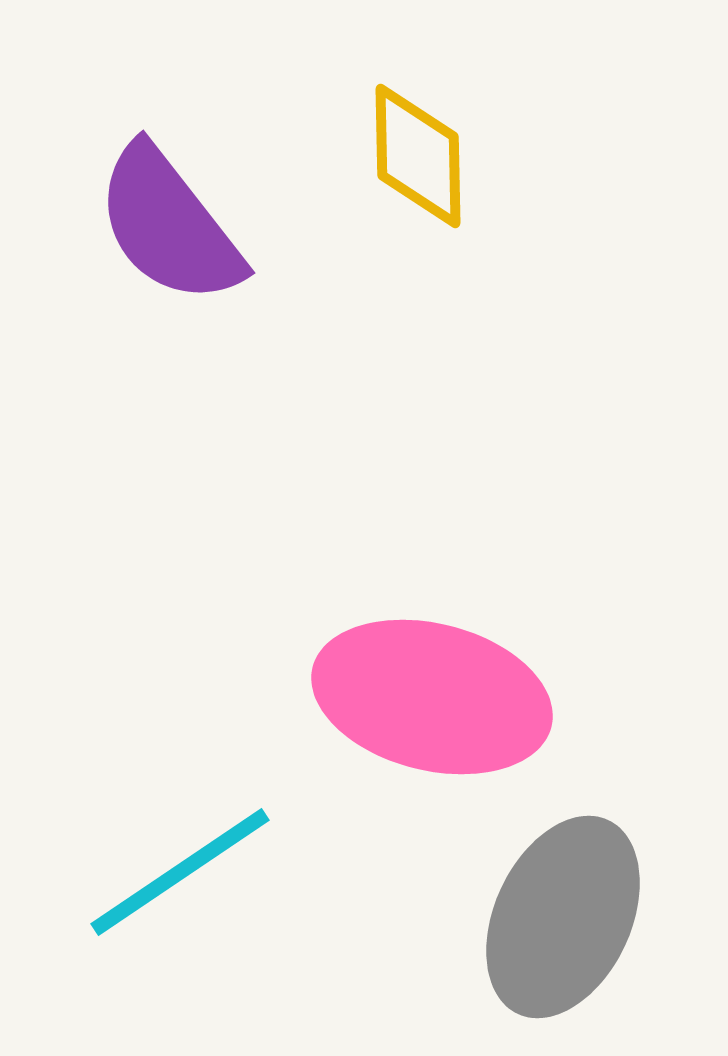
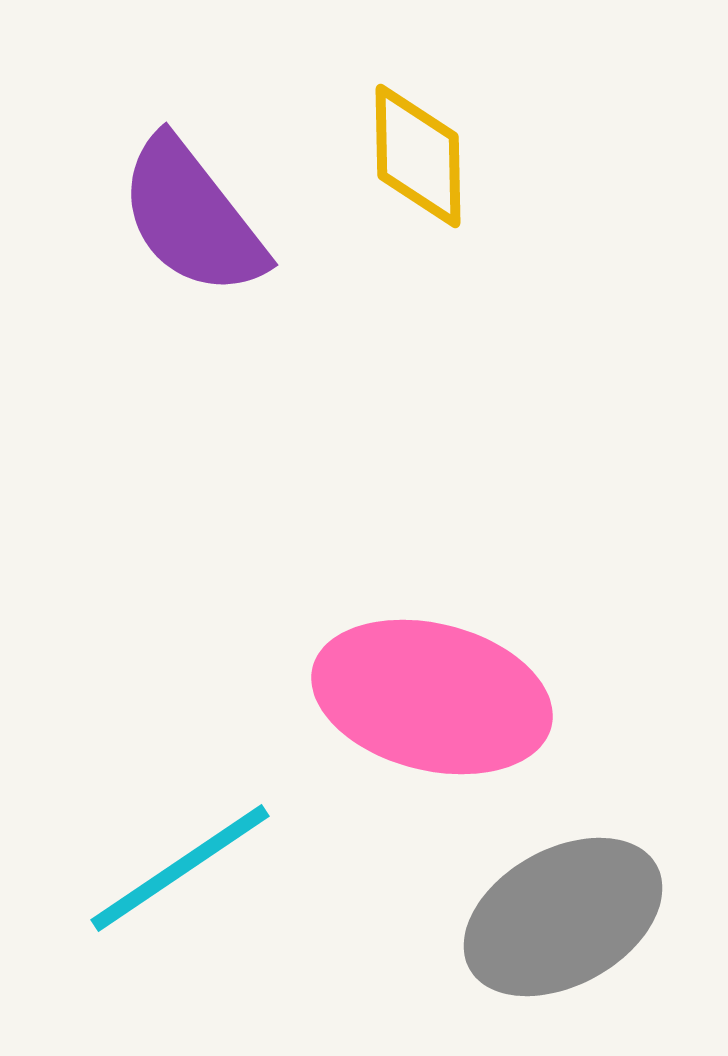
purple semicircle: moved 23 px right, 8 px up
cyan line: moved 4 px up
gray ellipse: rotated 36 degrees clockwise
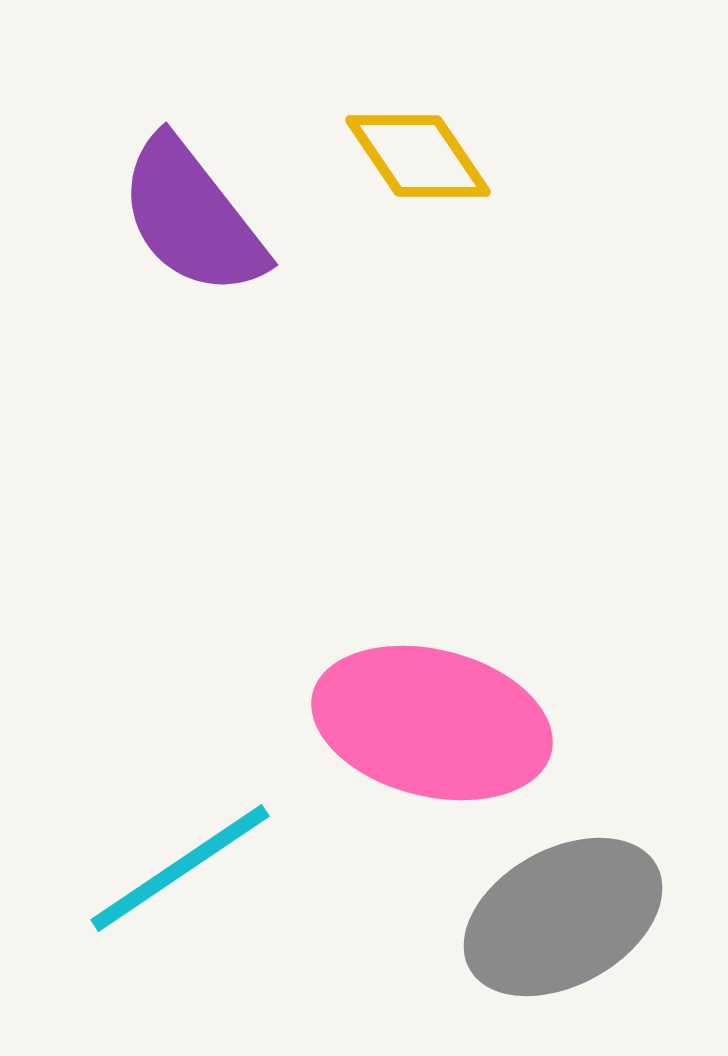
yellow diamond: rotated 33 degrees counterclockwise
pink ellipse: moved 26 px down
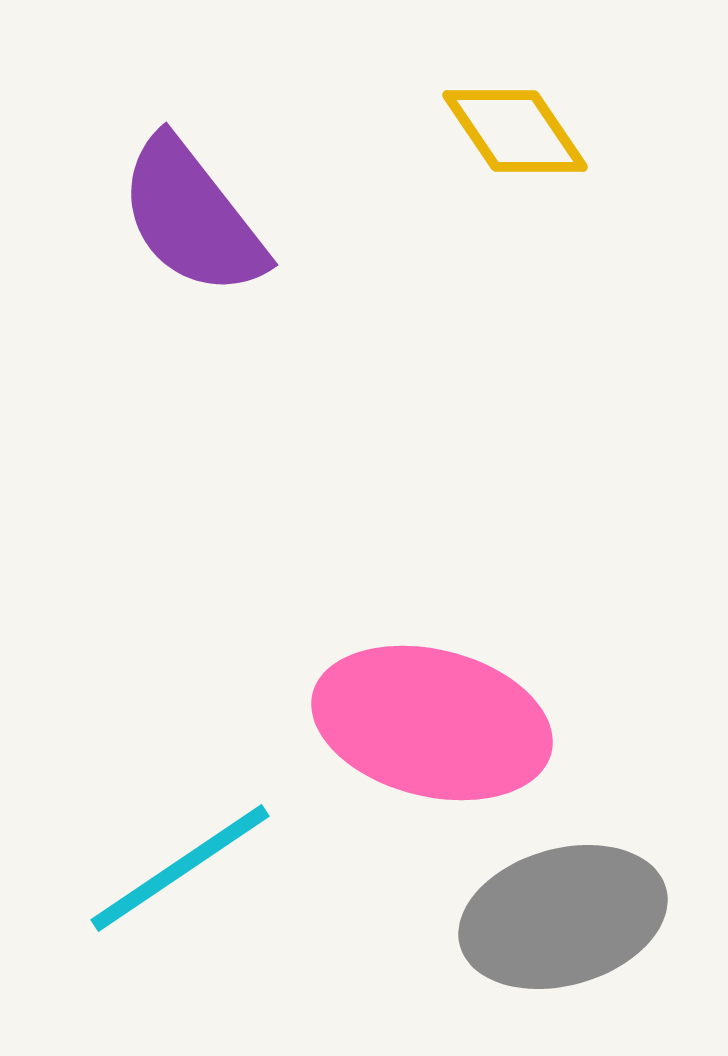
yellow diamond: moved 97 px right, 25 px up
gray ellipse: rotated 13 degrees clockwise
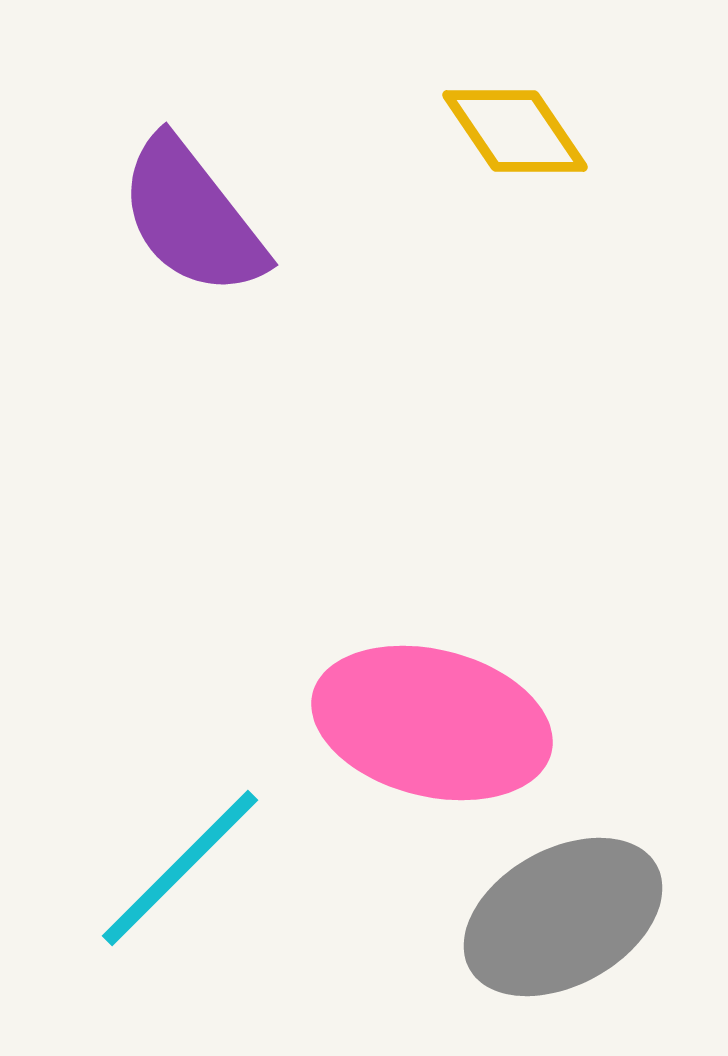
cyan line: rotated 11 degrees counterclockwise
gray ellipse: rotated 13 degrees counterclockwise
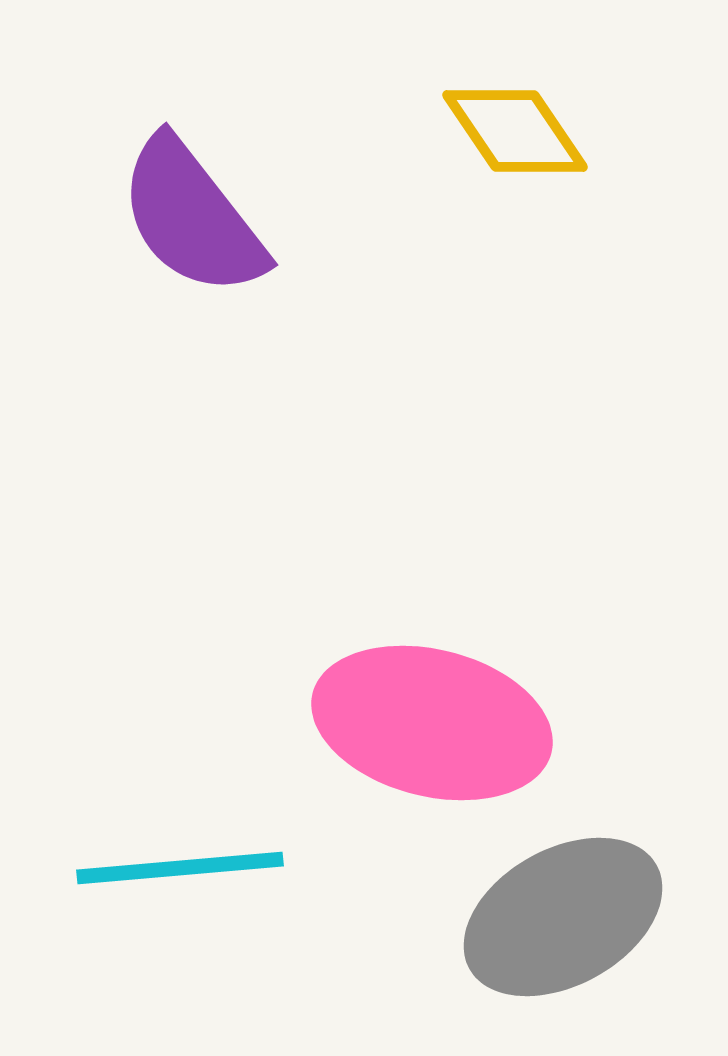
cyan line: rotated 40 degrees clockwise
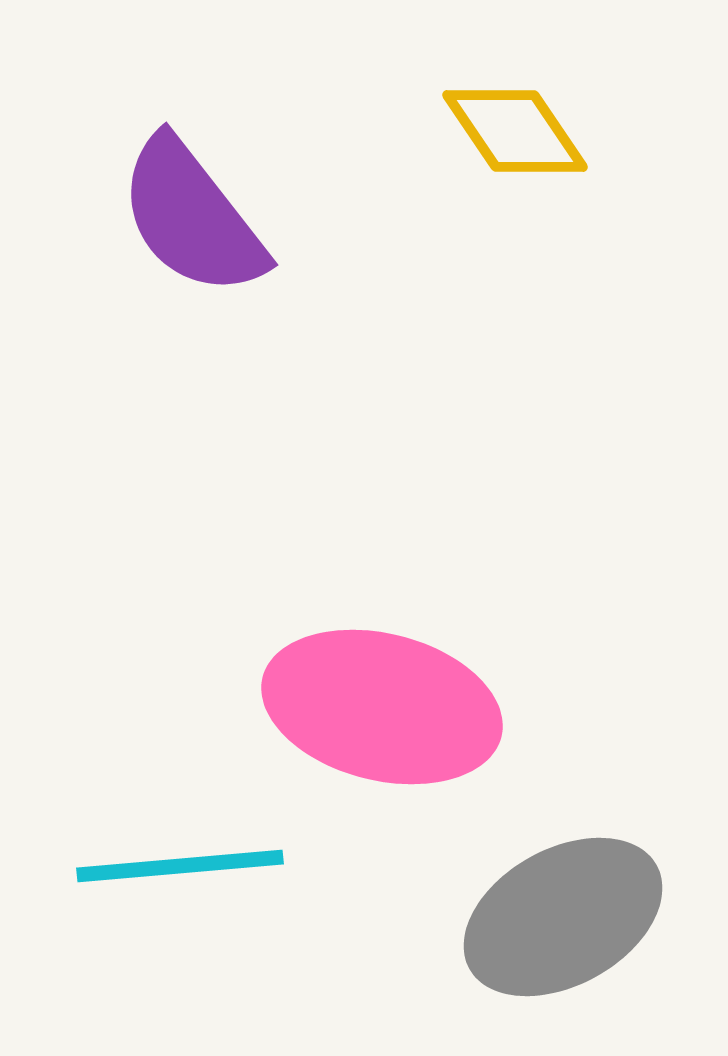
pink ellipse: moved 50 px left, 16 px up
cyan line: moved 2 px up
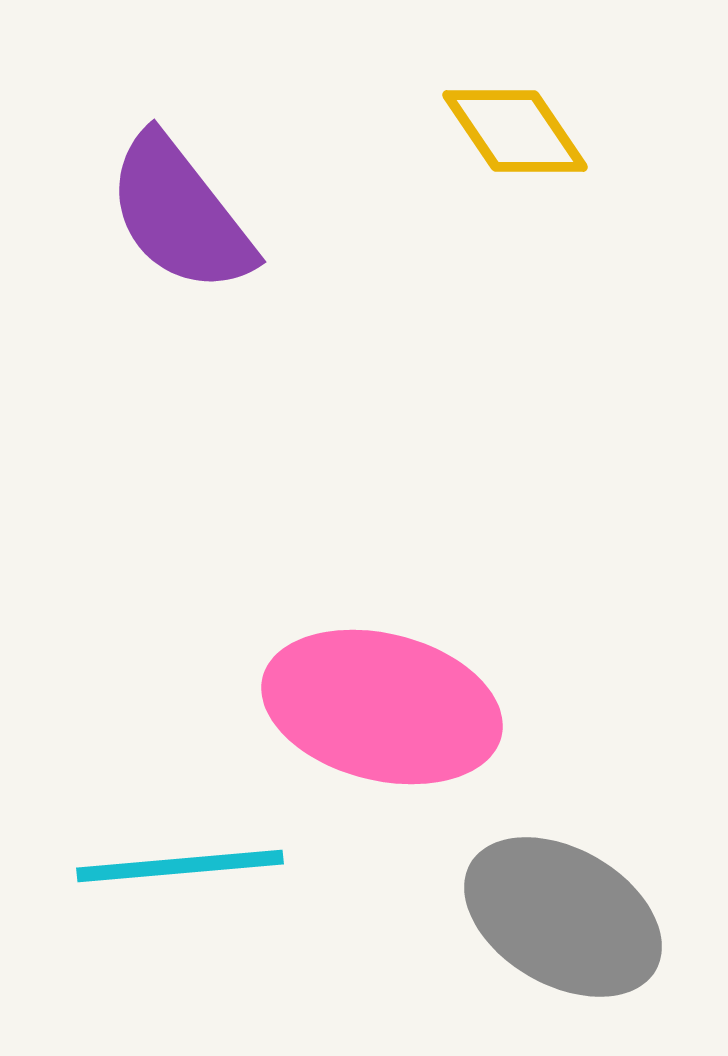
purple semicircle: moved 12 px left, 3 px up
gray ellipse: rotated 59 degrees clockwise
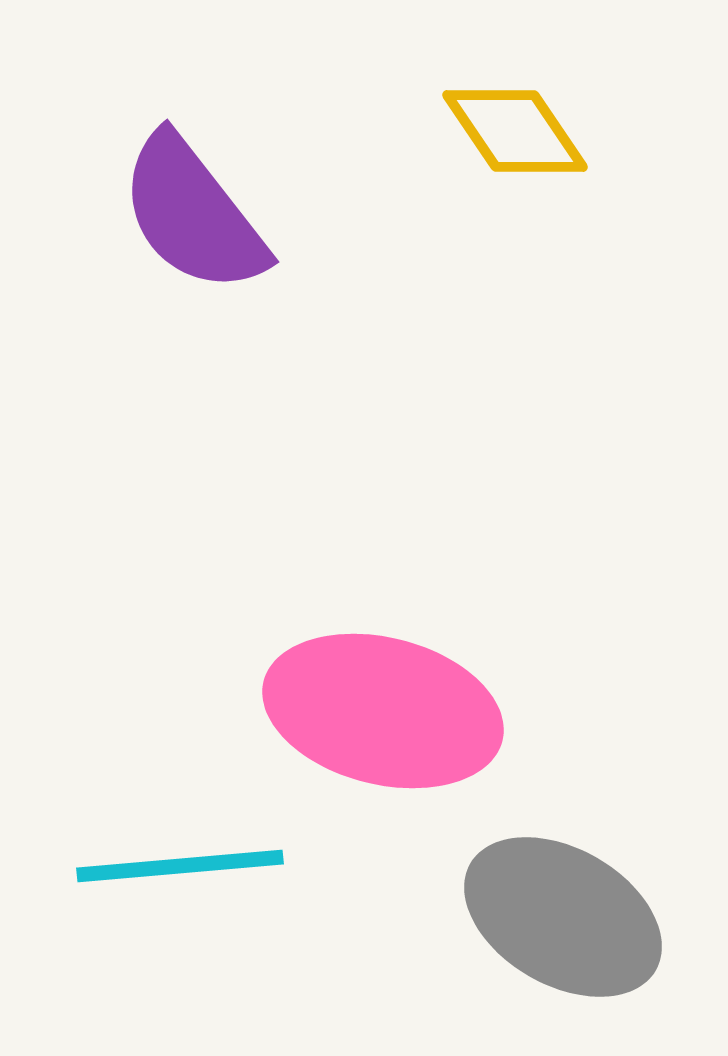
purple semicircle: moved 13 px right
pink ellipse: moved 1 px right, 4 px down
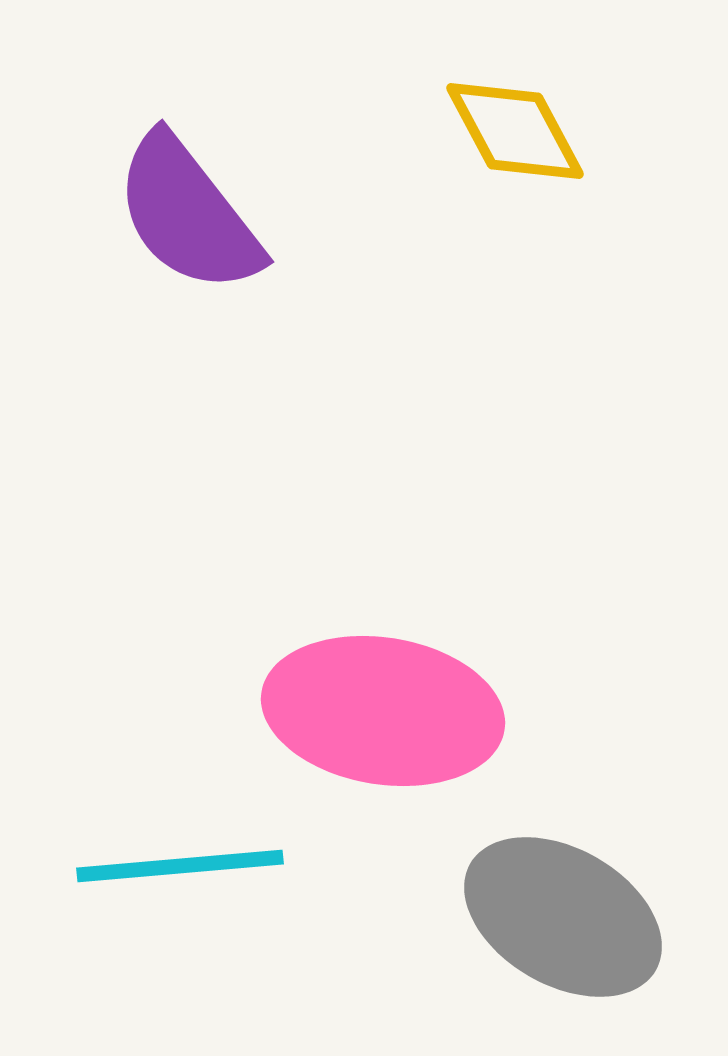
yellow diamond: rotated 6 degrees clockwise
purple semicircle: moved 5 px left
pink ellipse: rotated 5 degrees counterclockwise
